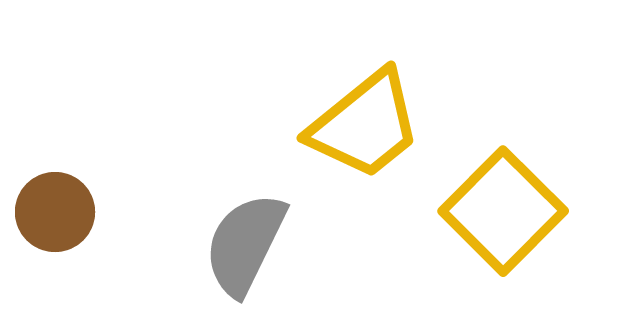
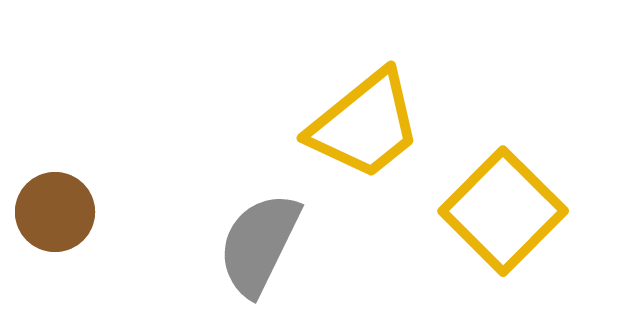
gray semicircle: moved 14 px right
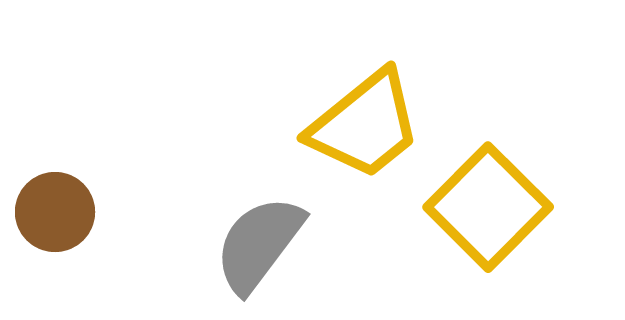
yellow square: moved 15 px left, 4 px up
gray semicircle: rotated 11 degrees clockwise
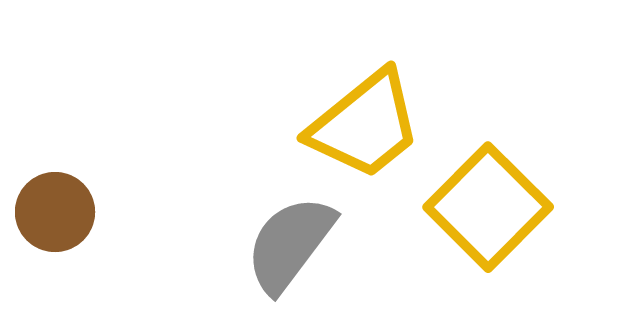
gray semicircle: moved 31 px right
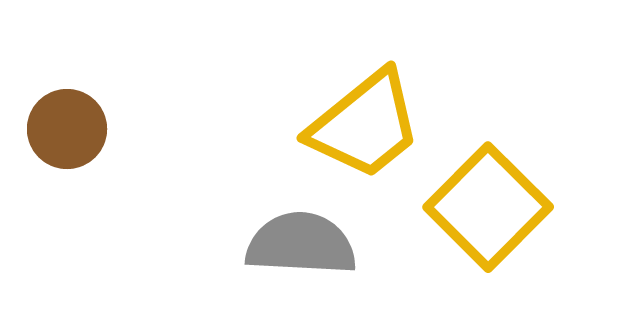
brown circle: moved 12 px right, 83 px up
gray semicircle: moved 11 px right; rotated 56 degrees clockwise
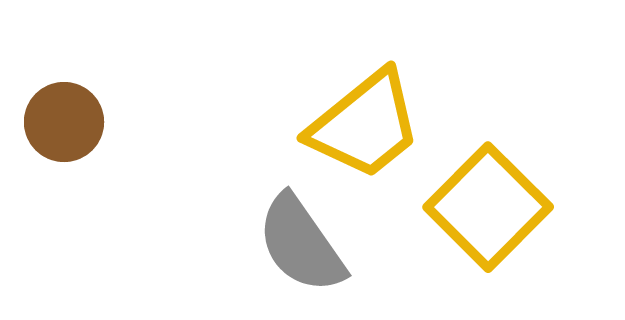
brown circle: moved 3 px left, 7 px up
gray semicircle: rotated 128 degrees counterclockwise
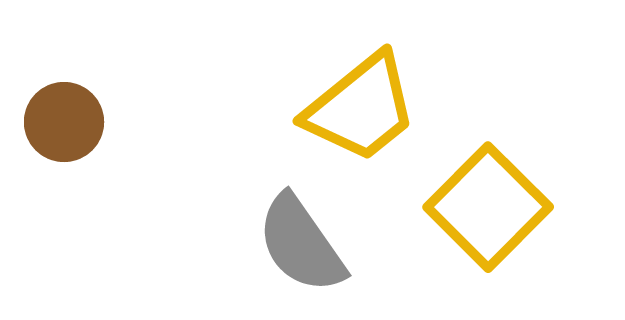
yellow trapezoid: moved 4 px left, 17 px up
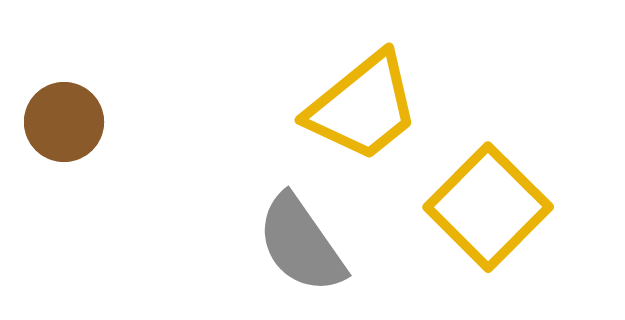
yellow trapezoid: moved 2 px right, 1 px up
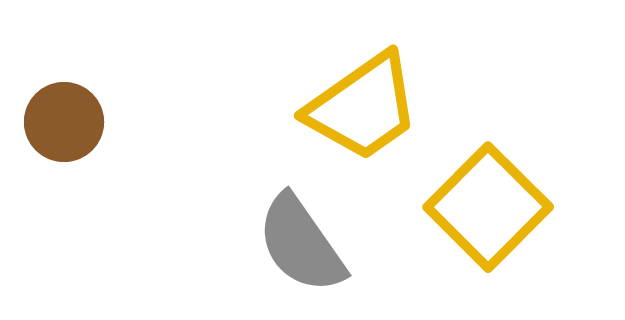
yellow trapezoid: rotated 4 degrees clockwise
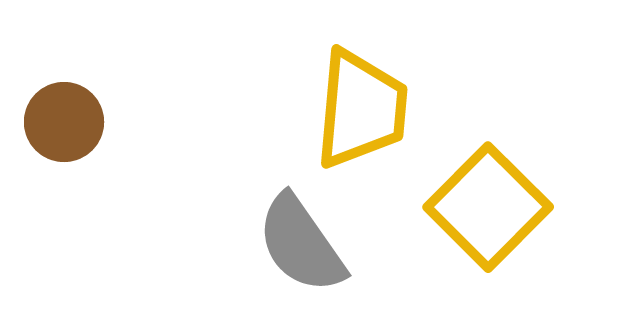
yellow trapezoid: moved 2 px left, 2 px down; rotated 50 degrees counterclockwise
